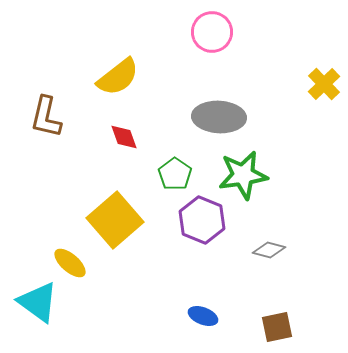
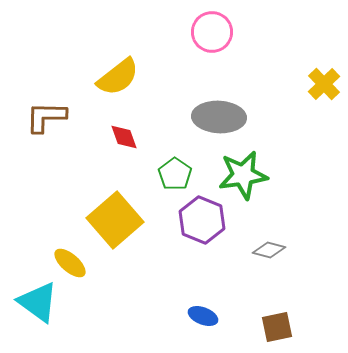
brown L-shape: rotated 78 degrees clockwise
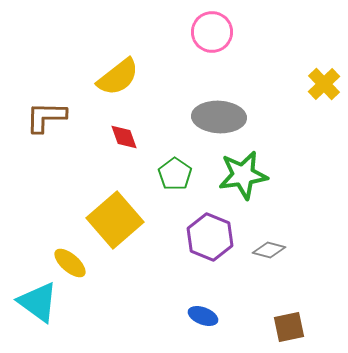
purple hexagon: moved 8 px right, 17 px down
brown square: moved 12 px right
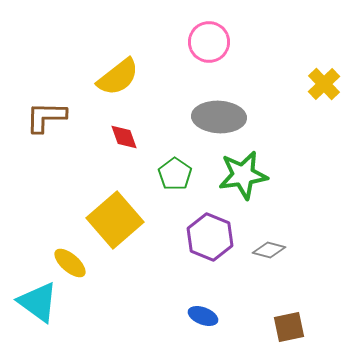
pink circle: moved 3 px left, 10 px down
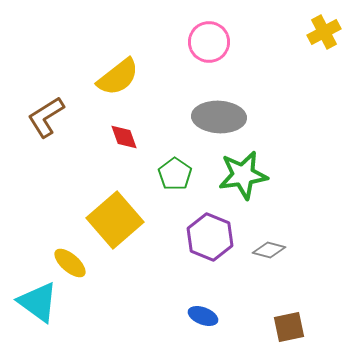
yellow cross: moved 52 px up; rotated 16 degrees clockwise
brown L-shape: rotated 33 degrees counterclockwise
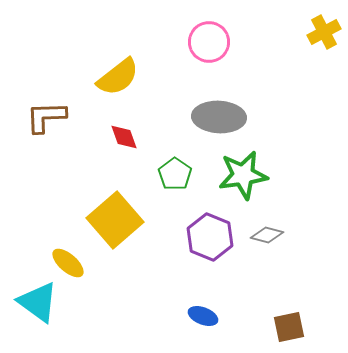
brown L-shape: rotated 30 degrees clockwise
gray diamond: moved 2 px left, 15 px up
yellow ellipse: moved 2 px left
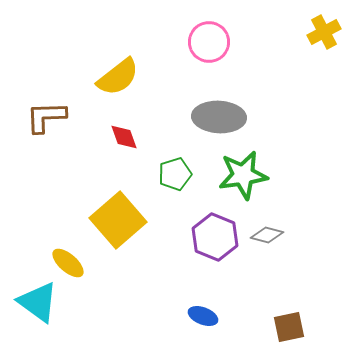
green pentagon: rotated 20 degrees clockwise
yellow square: moved 3 px right
purple hexagon: moved 5 px right
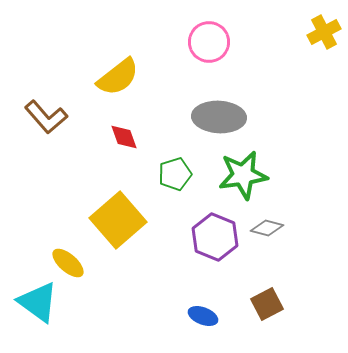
brown L-shape: rotated 129 degrees counterclockwise
gray diamond: moved 7 px up
brown square: moved 22 px left, 23 px up; rotated 16 degrees counterclockwise
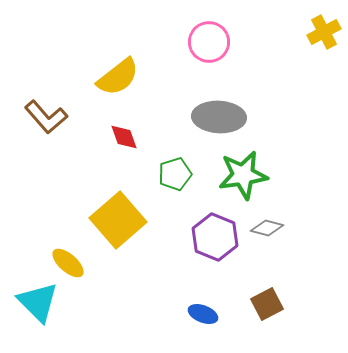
cyan triangle: rotated 9 degrees clockwise
blue ellipse: moved 2 px up
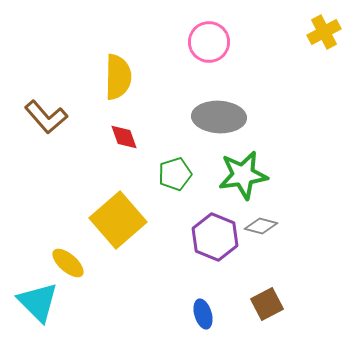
yellow semicircle: rotated 51 degrees counterclockwise
gray diamond: moved 6 px left, 2 px up
blue ellipse: rotated 52 degrees clockwise
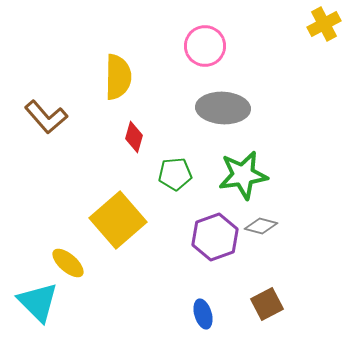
yellow cross: moved 8 px up
pink circle: moved 4 px left, 4 px down
gray ellipse: moved 4 px right, 9 px up
red diamond: moved 10 px right; rotated 36 degrees clockwise
green pentagon: rotated 12 degrees clockwise
purple hexagon: rotated 18 degrees clockwise
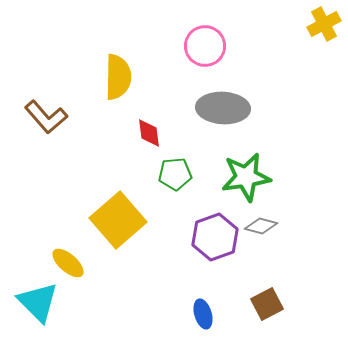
red diamond: moved 15 px right, 4 px up; rotated 24 degrees counterclockwise
green star: moved 3 px right, 2 px down
